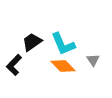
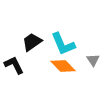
black L-shape: rotated 110 degrees clockwise
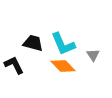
black trapezoid: moved 1 px right, 1 px down; rotated 50 degrees clockwise
gray triangle: moved 5 px up
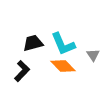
black trapezoid: rotated 30 degrees counterclockwise
black L-shape: moved 8 px right, 6 px down; rotated 70 degrees clockwise
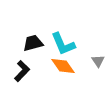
gray triangle: moved 5 px right, 6 px down
orange diamond: rotated 10 degrees clockwise
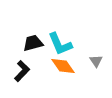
cyan L-shape: moved 3 px left
gray triangle: moved 2 px left
